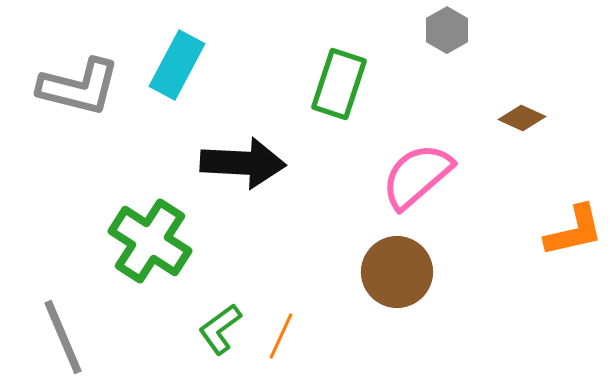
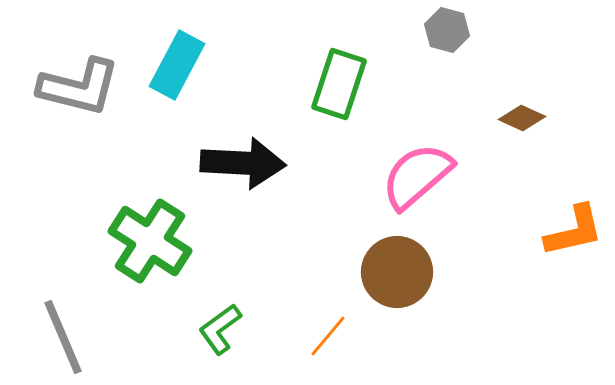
gray hexagon: rotated 15 degrees counterclockwise
orange line: moved 47 px right; rotated 15 degrees clockwise
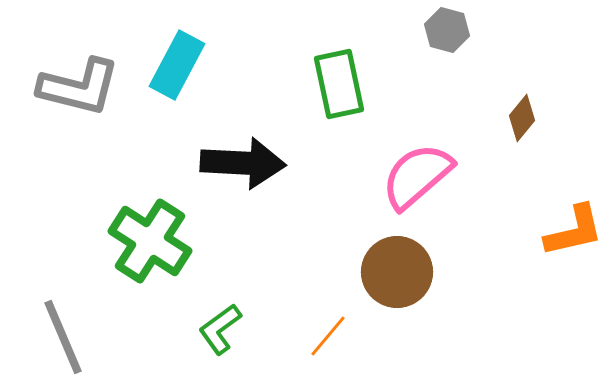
green rectangle: rotated 30 degrees counterclockwise
brown diamond: rotated 75 degrees counterclockwise
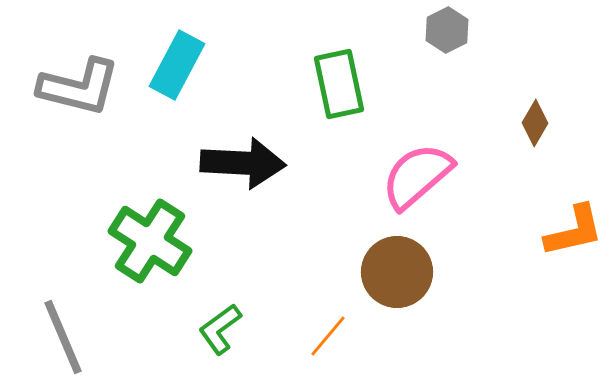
gray hexagon: rotated 18 degrees clockwise
brown diamond: moved 13 px right, 5 px down; rotated 9 degrees counterclockwise
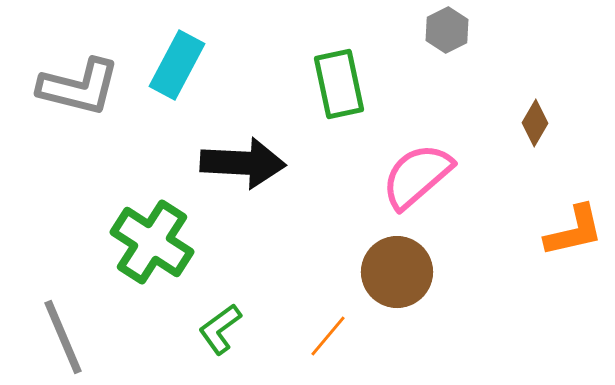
green cross: moved 2 px right, 1 px down
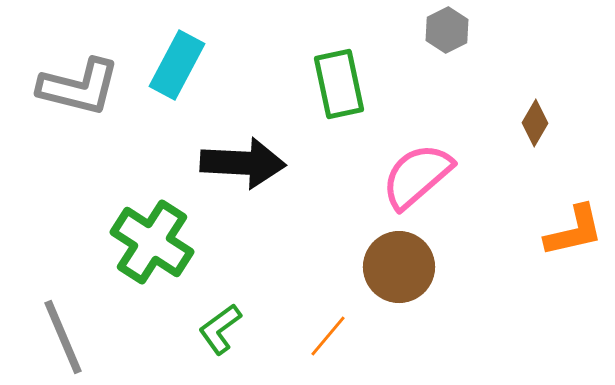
brown circle: moved 2 px right, 5 px up
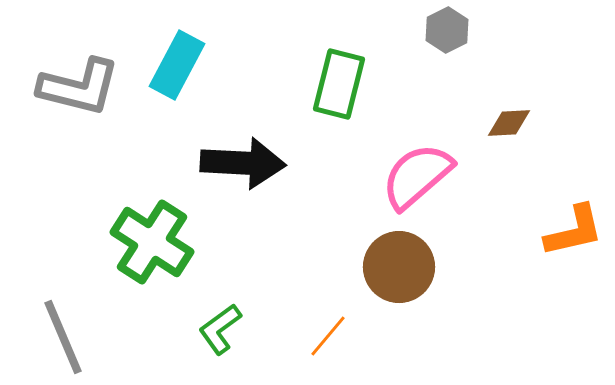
green rectangle: rotated 26 degrees clockwise
brown diamond: moved 26 px left; rotated 57 degrees clockwise
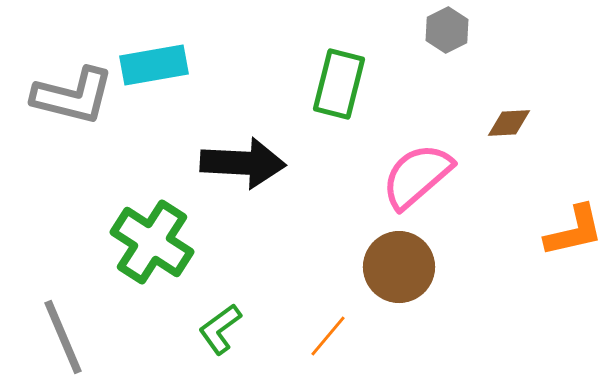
cyan rectangle: moved 23 px left; rotated 52 degrees clockwise
gray L-shape: moved 6 px left, 9 px down
